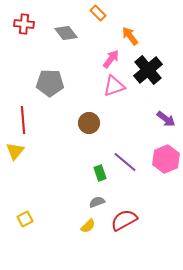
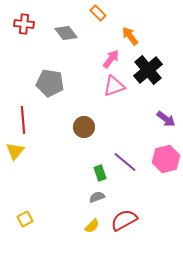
gray pentagon: rotated 8 degrees clockwise
brown circle: moved 5 px left, 4 px down
pink hexagon: rotated 8 degrees clockwise
gray semicircle: moved 5 px up
yellow semicircle: moved 4 px right
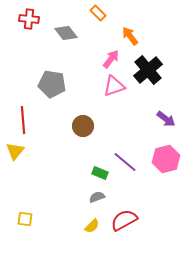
red cross: moved 5 px right, 5 px up
gray pentagon: moved 2 px right, 1 px down
brown circle: moved 1 px left, 1 px up
green rectangle: rotated 49 degrees counterclockwise
yellow square: rotated 35 degrees clockwise
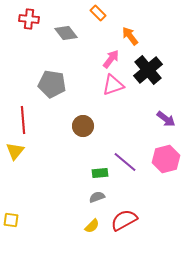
pink triangle: moved 1 px left, 1 px up
green rectangle: rotated 28 degrees counterclockwise
yellow square: moved 14 px left, 1 px down
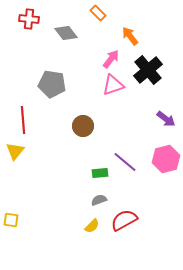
gray semicircle: moved 2 px right, 3 px down
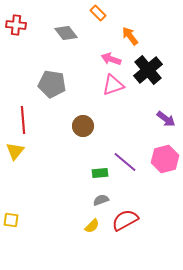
red cross: moved 13 px left, 6 px down
pink arrow: rotated 108 degrees counterclockwise
pink hexagon: moved 1 px left
gray semicircle: moved 2 px right
red semicircle: moved 1 px right
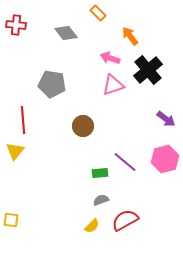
pink arrow: moved 1 px left, 1 px up
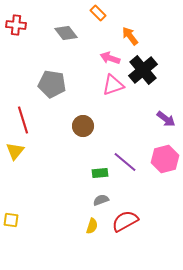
black cross: moved 5 px left
red line: rotated 12 degrees counterclockwise
red semicircle: moved 1 px down
yellow semicircle: rotated 28 degrees counterclockwise
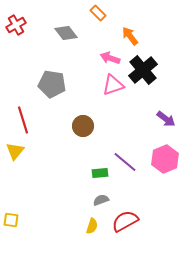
red cross: rotated 36 degrees counterclockwise
pink hexagon: rotated 8 degrees counterclockwise
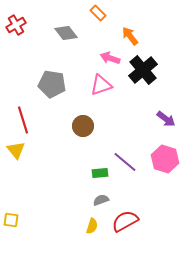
pink triangle: moved 12 px left
yellow triangle: moved 1 px right, 1 px up; rotated 18 degrees counterclockwise
pink hexagon: rotated 20 degrees counterclockwise
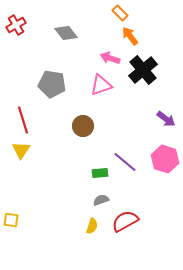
orange rectangle: moved 22 px right
yellow triangle: moved 5 px right; rotated 12 degrees clockwise
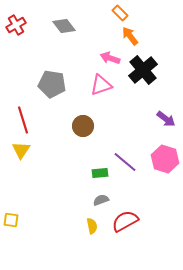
gray diamond: moved 2 px left, 7 px up
yellow semicircle: rotated 28 degrees counterclockwise
